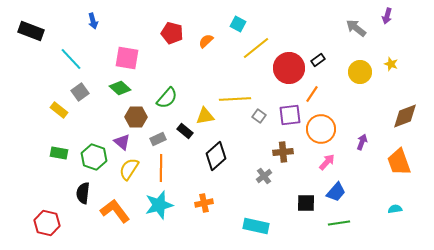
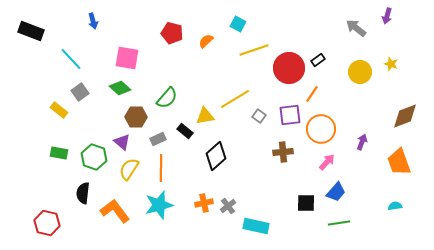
yellow line at (256, 48): moved 2 px left, 2 px down; rotated 20 degrees clockwise
yellow line at (235, 99): rotated 28 degrees counterclockwise
gray cross at (264, 176): moved 36 px left, 30 px down
cyan semicircle at (395, 209): moved 3 px up
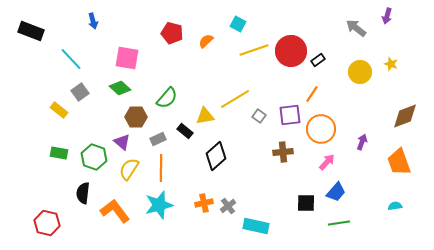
red circle at (289, 68): moved 2 px right, 17 px up
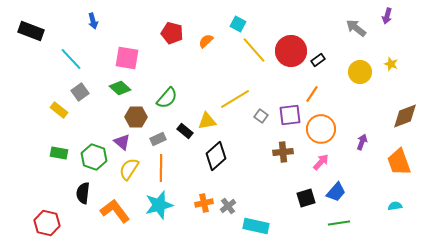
yellow line at (254, 50): rotated 68 degrees clockwise
yellow triangle at (205, 116): moved 2 px right, 5 px down
gray square at (259, 116): moved 2 px right
pink arrow at (327, 162): moved 6 px left
black square at (306, 203): moved 5 px up; rotated 18 degrees counterclockwise
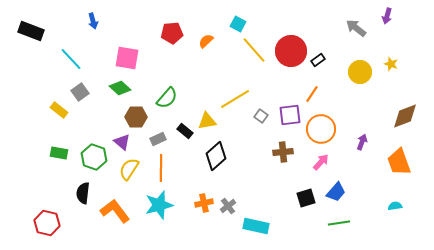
red pentagon at (172, 33): rotated 20 degrees counterclockwise
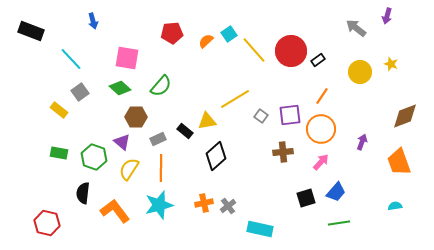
cyan square at (238, 24): moved 9 px left, 10 px down; rotated 28 degrees clockwise
orange line at (312, 94): moved 10 px right, 2 px down
green semicircle at (167, 98): moved 6 px left, 12 px up
cyan rectangle at (256, 226): moved 4 px right, 3 px down
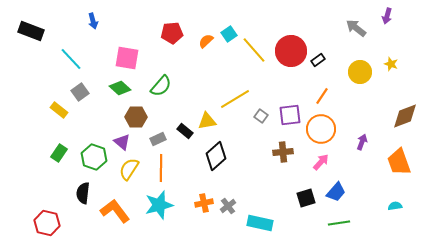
green rectangle at (59, 153): rotated 66 degrees counterclockwise
cyan rectangle at (260, 229): moved 6 px up
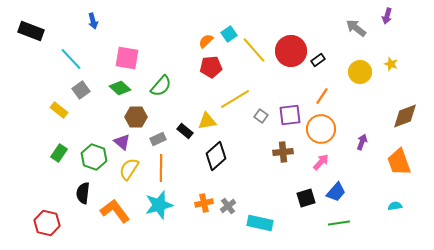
red pentagon at (172, 33): moved 39 px right, 34 px down
gray square at (80, 92): moved 1 px right, 2 px up
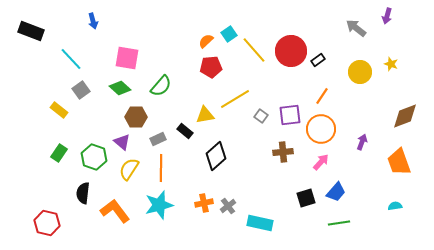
yellow triangle at (207, 121): moved 2 px left, 6 px up
